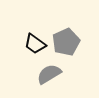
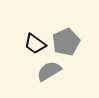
gray semicircle: moved 3 px up
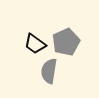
gray semicircle: rotated 50 degrees counterclockwise
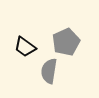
black trapezoid: moved 10 px left, 3 px down
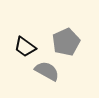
gray semicircle: moved 2 px left; rotated 110 degrees clockwise
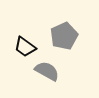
gray pentagon: moved 2 px left, 6 px up
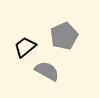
black trapezoid: rotated 105 degrees clockwise
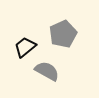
gray pentagon: moved 1 px left, 2 px up
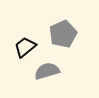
gray semicircle: rotated 45 degrees counterclockwise
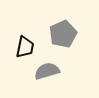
black trapezoid: rotated 140 degrees clockwise
